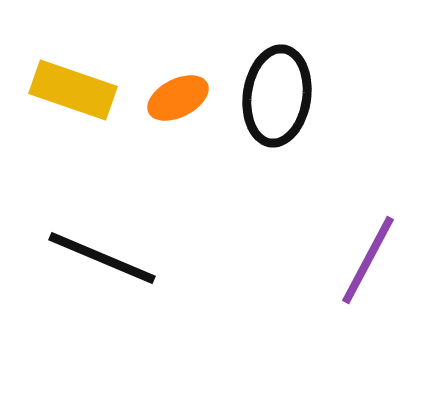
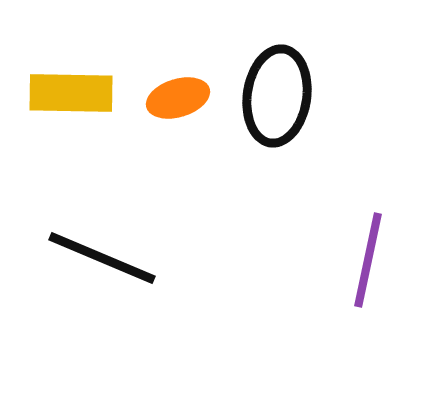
yellow rectangle: moved 2 px left, 3 px down; rotated 18 degrees counterclockwise
orange ellipse: rotated 10 degrees clockwise
purple line: rotated 16 degrees counterclockwise
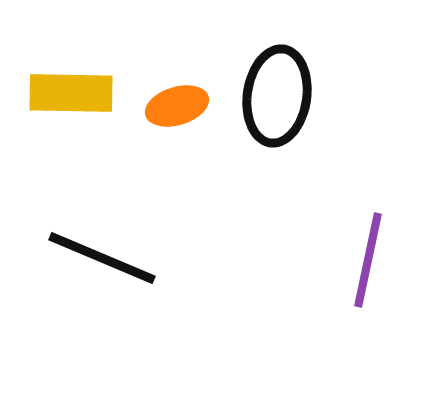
orange ellipse: moved 1 px left, 8 px down
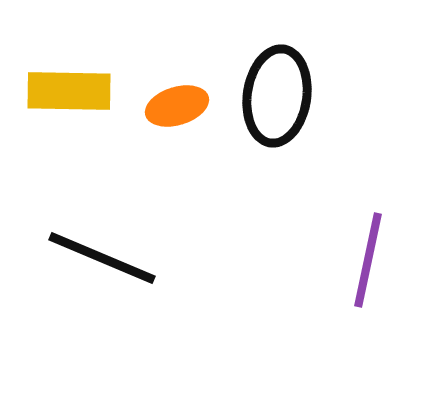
yellow rectangle: moved 2 px left, 2 px up
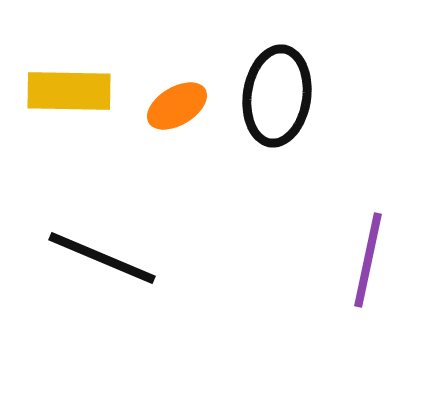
orange ellipse: rotated 14 degrees counterclockwise
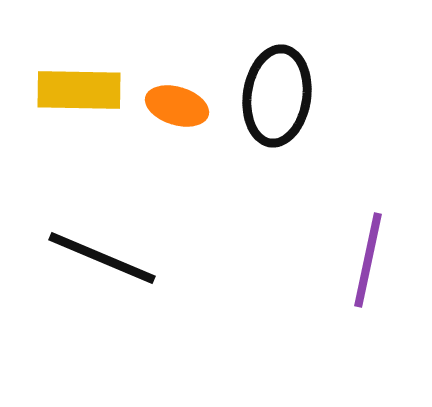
yellow rectangle: moved 10 px right, 1 px up
orange ellipse: rotated 48 degrees clockwise
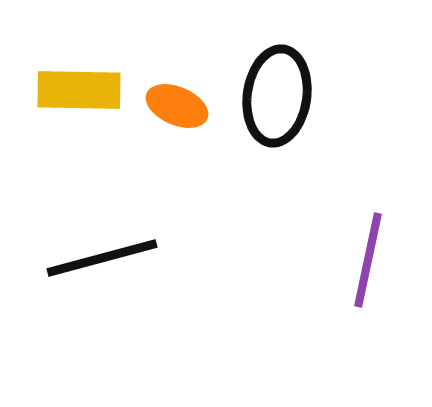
orange ellipse: rotated 6 degrees clockwise
black line: rotated 38 degrees counterclockwise
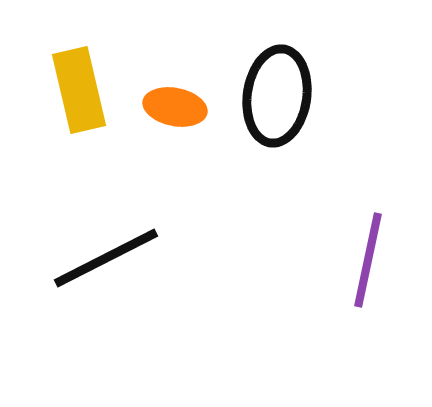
yellow rectangle: rotated 76 degrees clockwise
orange ellipse: moved 2 px left, 1 px down; rotated 12 degrees counterclockwise
black line: moved 4 px right; rotated 12 degrees counterclockwise
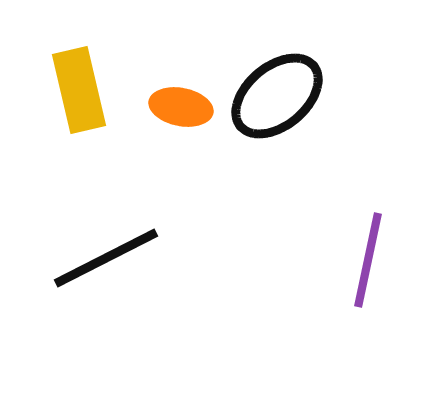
black ellipse: rotated 42 degrees clockwise
orange ellipse: moved 6 px right
